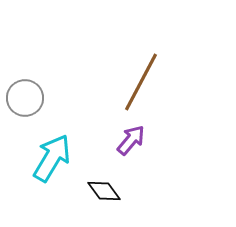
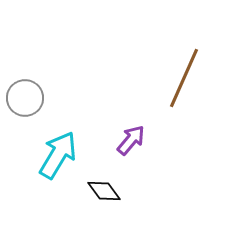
brown line: moved 43 px right, 4 px up; rotated 4 degrees counterclockwise
cyan arrow: moved 6 px right, 3 px up
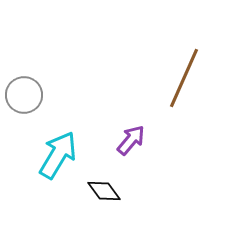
gray circle: moved 1 px left, 3 px up
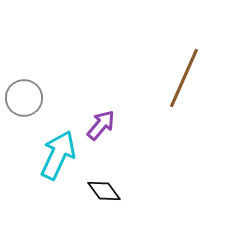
gray circle: moved 3 px down
purple arrow: moved 30 px left, 15 px up
cyan arrow: rotated 6 degrees counterclockwise
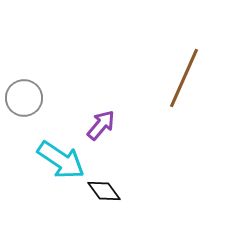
cyan arrow: moved 3 px right, 5 px down; rotated 99 degrees clockwise
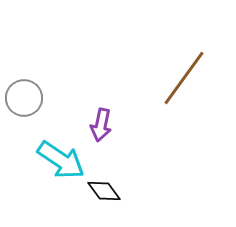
brown line: rotated 12 degrees clockwise
purple arrow: rotated 152 degrees clockwise
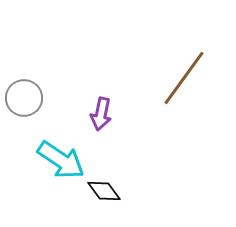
purple arrow: moved 11 px up
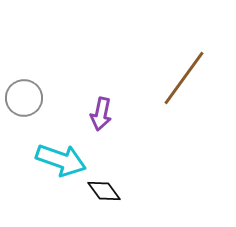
cyan arrow: rotated 15 degrees counterclockwise
